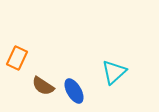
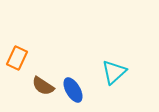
blue ellipse: moved 1 px left, 1 px up
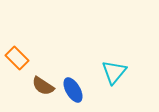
orange rectangle: rotated 70 degrees counterclockwise
cyan triangle: rotated 8 degrees counterclockwise
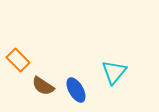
orange rectangle: moved 1 px right, 2 px down
blue ellipse: moved 3 px right
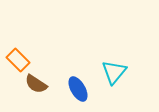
brown semicircle: moved 7 px left, 2 px up
blue ellipse: moved 2 px right, 1 px up
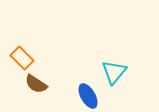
orange rectangle: moved 4 px right, 2 px up
blue ellipse: moved 10 px right, 7 px down
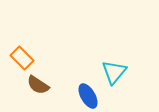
brown semicircle: moved 2 px right, 1 px down
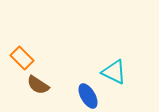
cyan triangle: rotated 44 degrees counterclockwise
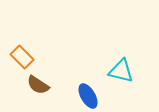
orange rectangle: moved 1 px up
cyan triangle: moved 7 px right, 1 px up; rotated 12 degrees counterclockwise
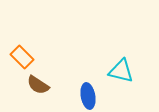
blue ellipse: rotated 20 degrees clockwise
